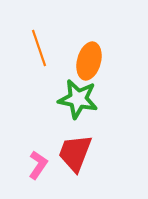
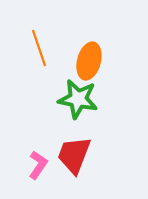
red trapezoid: moved 1 px left, 2 px down
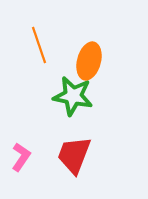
orange line: moved 3 px up
green star: moved 5 px left, 3 px up
pink L-shape: moved 17 px left, 8 px up
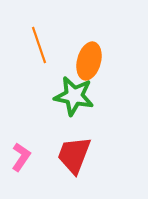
green star: moved 1 px right
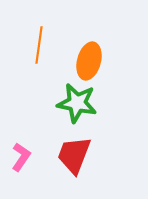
orange line: rotated 27 degrees clockwise
green star: moved 3 px right, 7 px down
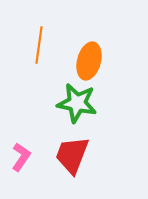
red trapezoid: moved 2 px left
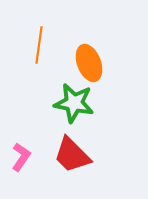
orange ellipse: moved 2 px down; rotated 36 degrees counterclockwise
green star: moved 3 px left
red trapezoid: rotated 66 degrees counterclockwise
